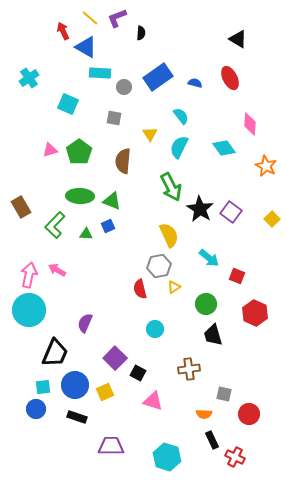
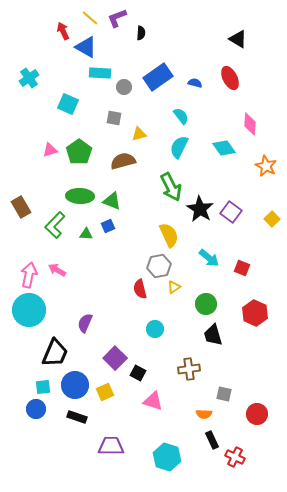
yellow triangle at (150, 134): moved 11 px left; rotated 49 degrees clockwise
brown semicircle at (123, 161): rotated 70 degrees clockwise
red square at (237, 276): moved 5 px right, 8 px up
red circle at (249, 414): moved 8 px right
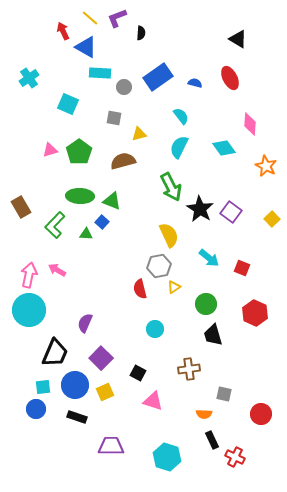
blue square at (108, 226): moved 6 px left, 4 px up; rotated 24 degrees counterclockwise
purple square at (115, 358): moved 14 px left
red circle at (257, 414): moved 4 px right
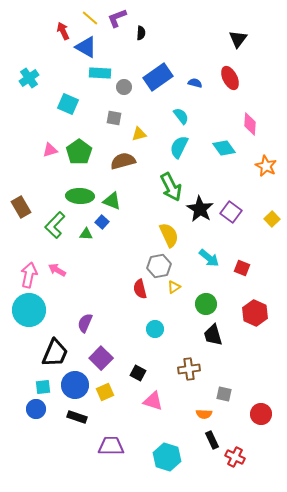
black triangle at (238, 39): rotated 36 degrees clockwise
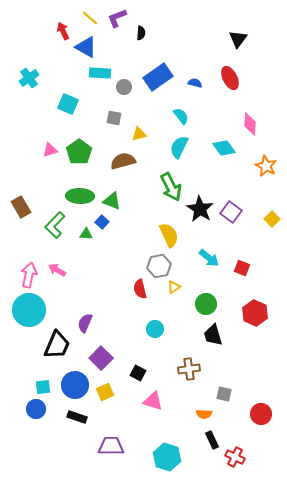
black trapezoid at (55, 353): moved 2 px right, 8 px up
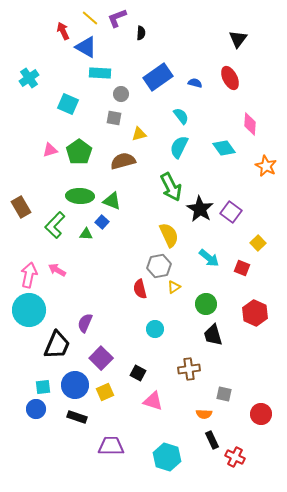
gray circle at (124, 87): moved 3 px left, 7 px down
yellow square at (272, 219): moved 14 px left, 24 px down
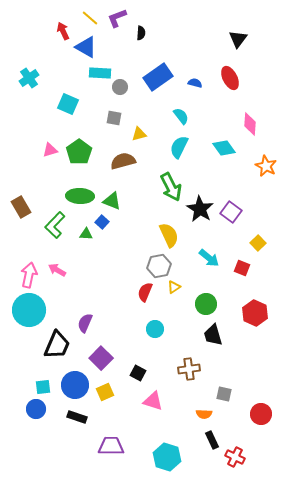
gray circle at (121, 94): moved 1 px left, 7 px up
red semicircle at (140, 289): moved 5 px right, 3 px down; rotated 36 degrees clockwise
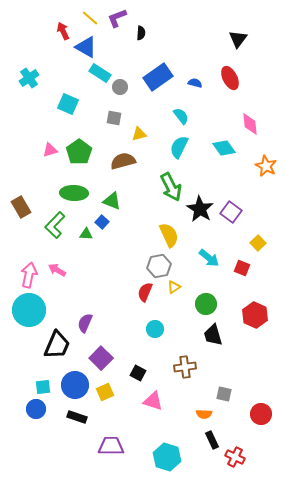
cyan rectangle at (100, 73): rotated 30 degrees clockwise
pink diamond at (250, 124): rotated 10 degrees counterclockwise
green ellipse at (80, 196): moved 6 px left, 3 px up
red hexagon at (255, 313): moved 2 px down
brown cross at (189, 369): moved 4 px left, 2 px up
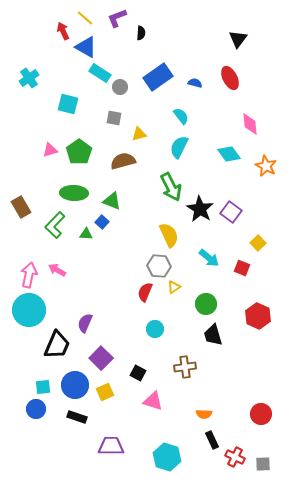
yellow line at (90, 18): moved 5 px left
cyan square at (68, 104): rotated 10 degrees counterclockwise
cyan diamond at (224, 148): moved 5 px right, 6 px down
gray hexagon at (159, 266): rotated 15 degrees clockwise
red hexagon at (255, 315): moved 3 px right, 1 px down
gray square at (224, 394): moved 39 px right, 70 px down; rotated 14 degrees counterclockwise
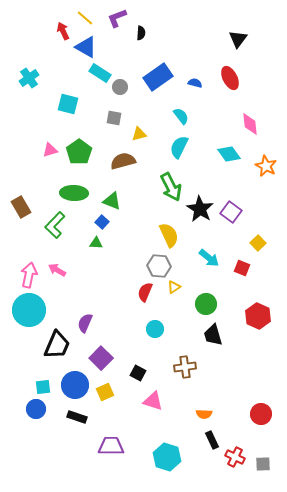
green triangle at (86, 234): moved 10 px right, 9 px down
